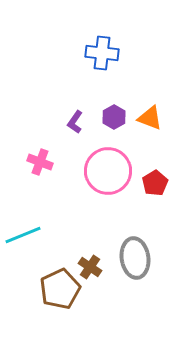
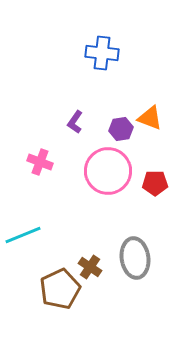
purple hexagon: moved 7 px right, 12 px down; rotated 20 degrees clockwise
red pentagon: rotated 30 degrees clockwise
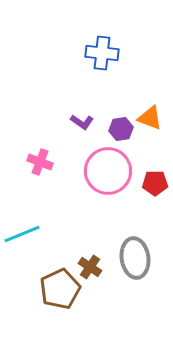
purple L-shape: moved 7 px right; rotated 90 degrees counterclockwise
cyan line: moved 1 px left, 1 px up
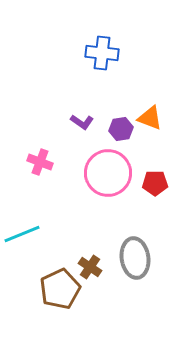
pink circle: moved 2 px down
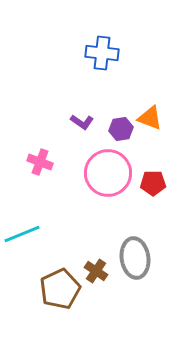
red pentagon: moved 2 px left
brown cross: moved 6 px right, 4 px down
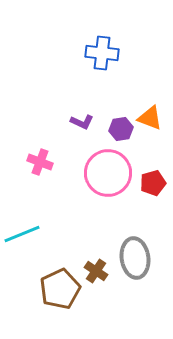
purple L-shape: rotated 10 degrees counterclockwise
red pentagon: rotated 15 degrees counterclockwise
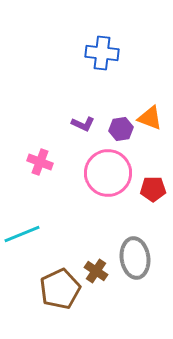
purple L-shape: moved 1 px right, 2 px down
red pentagon: moved 6 px down; rotated 15 degrees clockwise
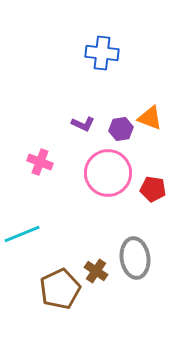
red pentagon: rotated 10 degrees clockwise
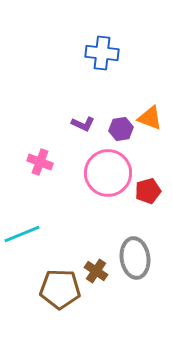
red pentagon: moved 5 px left, 2 px down; rotated 25 degrees counterclockwise
brown pentagon: rotated 27 degrees clockwise
